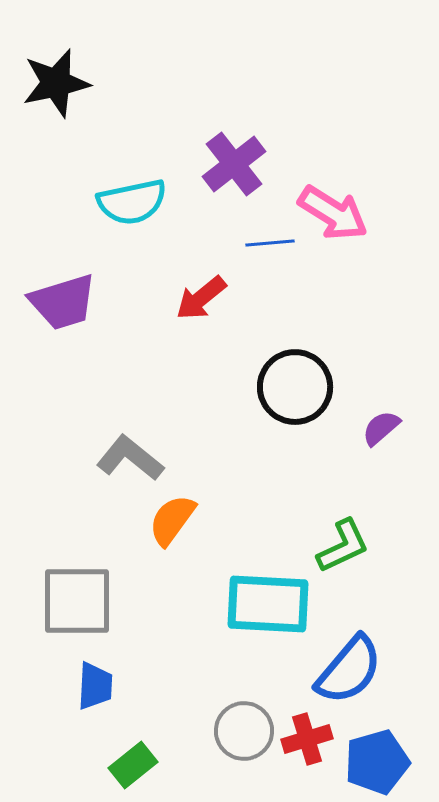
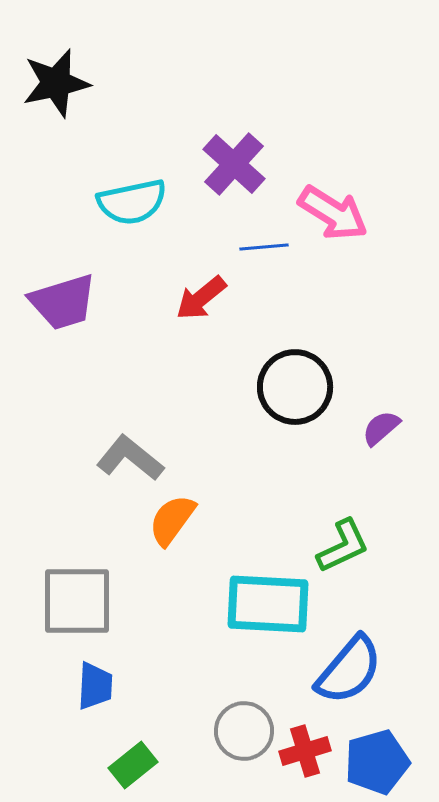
purple cross: rotated 10 degrees counterclockwise
blue line: moved 6 px left, 4 px down
red cross: moved 2 px left, 12 px down
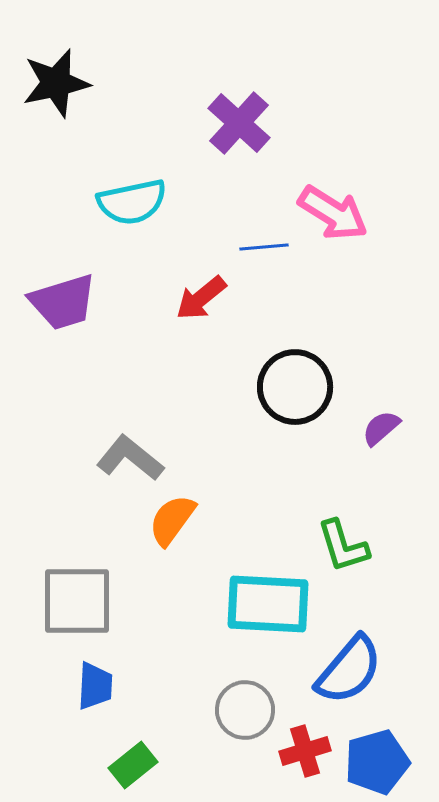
purple cross: moved 5 px right, 41 px up
green L-shape: rotated 98 degrees clockwise
gray circle: moved 1 px right, 21 px up
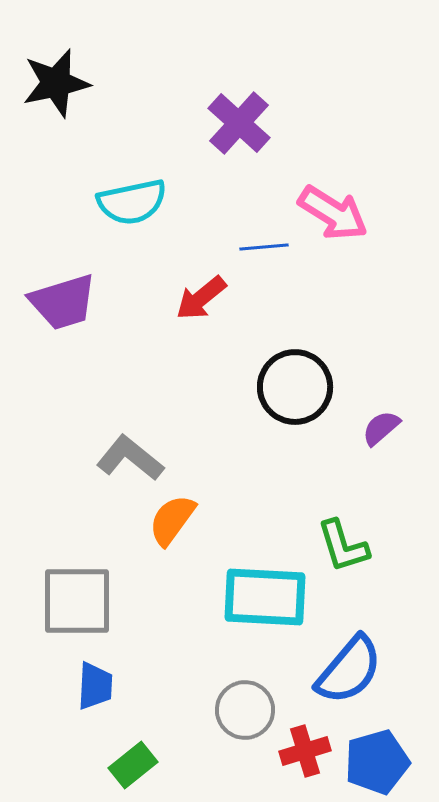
cyan rectangle: moved 3 px left, 7 px up
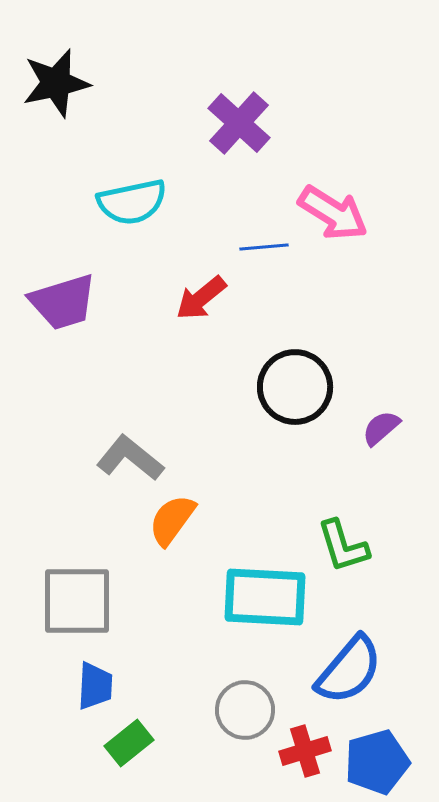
green rectangle: moved 4 px left, 22 px up
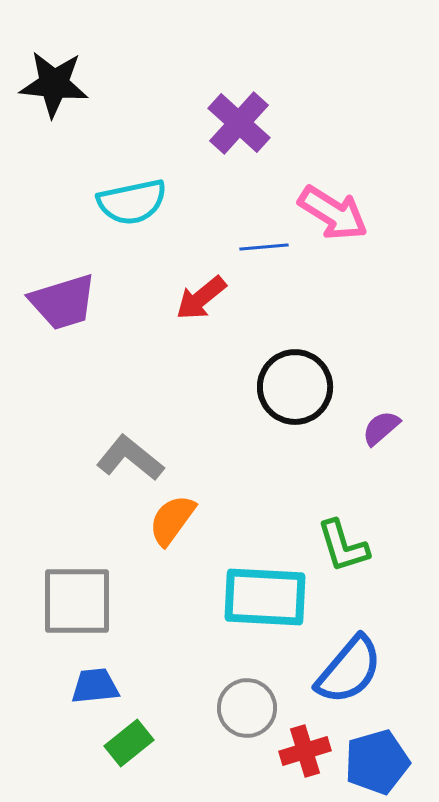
black star: moved 2 px left, 1 px down; rotated 18 degrees clockwise
blue trapezoid: rotated 99 degrees counterclockwise
gray circle: moved 2 px right, 2 px up
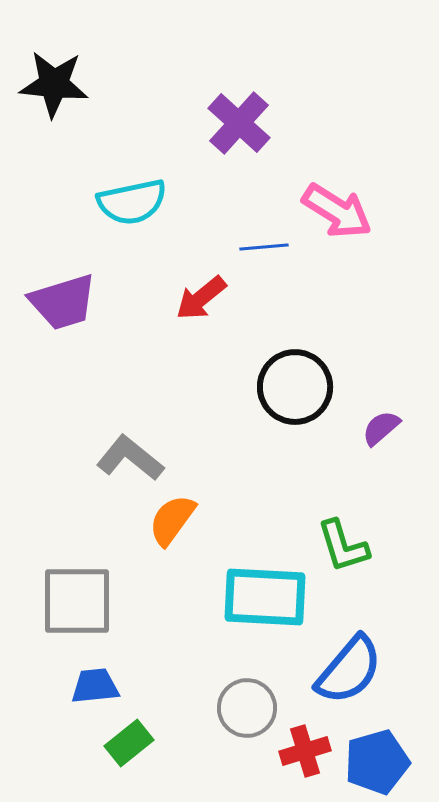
pink arrow: moved 4 px right, 2 px up
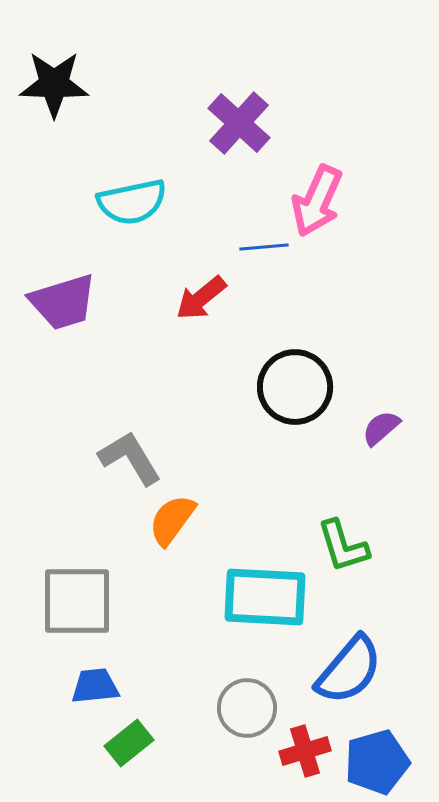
black star: rotated 4 degrees counterclockwise
pink arrow: moved 20 px left, 10 px up; rotated 82 degrees clockwise
gray L-shape: rotated 20 degrees clockwise
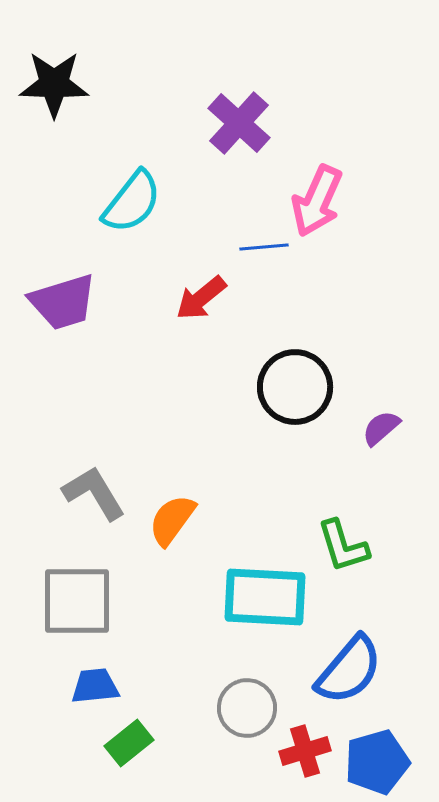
cyan semicircle: rotated 40 degrees counterclockwise
gray L-shape: moved 36 px left, 35 px down
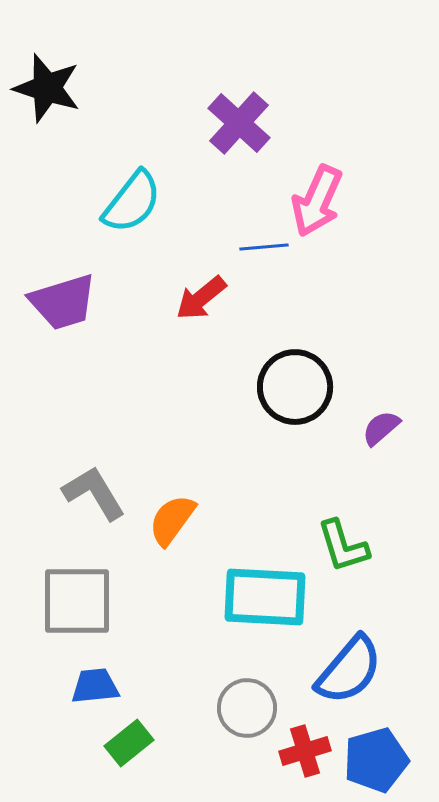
black star: moved 7 px left, 4 px down; rotated 16 degrees clockwise
blue pentagon: moved 1 px left, 2 px up
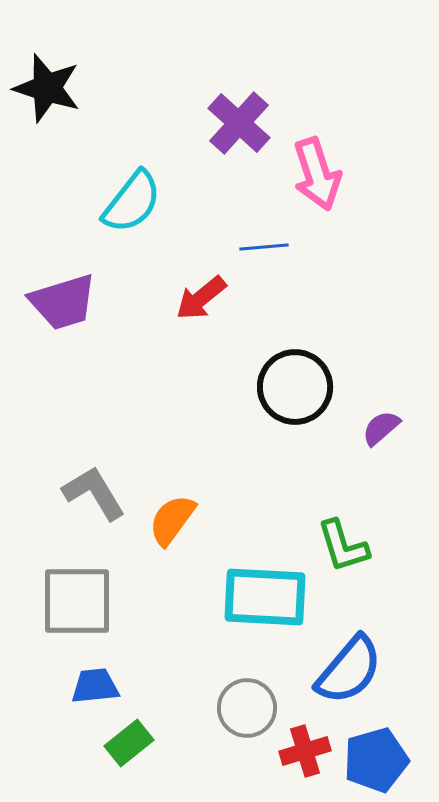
pink arrow: moved 27 px up; rotated 42 degrees counterclockwise
